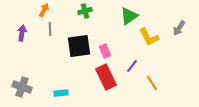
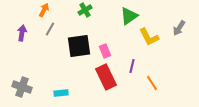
green cross: moved 1 px up; rotated 16 degrees counterclockwise
gray line: rotated 32 degrees clockwise
purple line: rotated 24 degrees counterclockwise
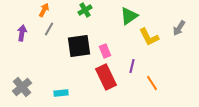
gray line: moved 1 px left
gray cross: rotated 30 degrees clockwise
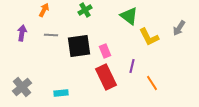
green triangle: rotated 48 degrees counterclockwise
gray line: moved 2 px right, 6 px down; rotated 64 degrees clockwise
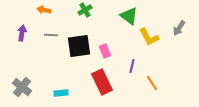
orange arrow: rotated 104 degrees counterclockwise
red rectangle: moved 4 px left, 5 px down
gray cross: rotated 12 degrees counterclockwise
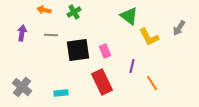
green cross: moved 11 px left, 2 px down
black square: moved 1 px left, 4 px down
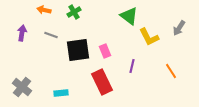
gray line: rotated 16 degrees clockwise
orange line: moved 19 px right, 12 px up
